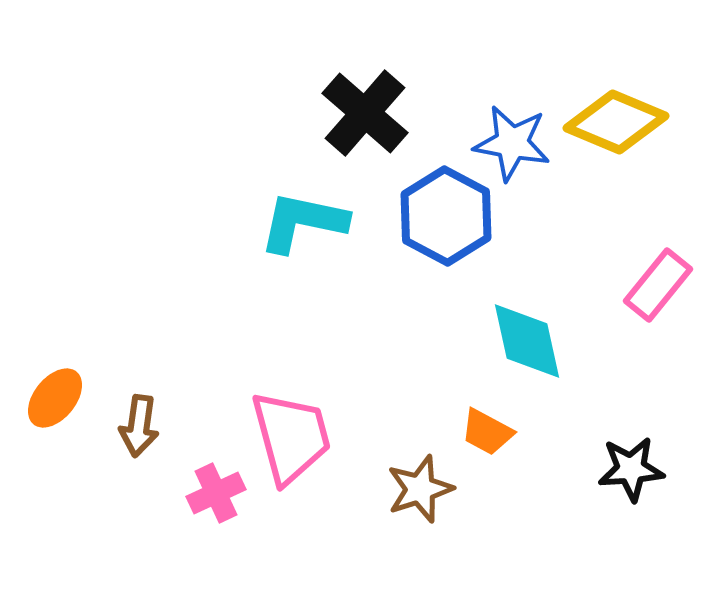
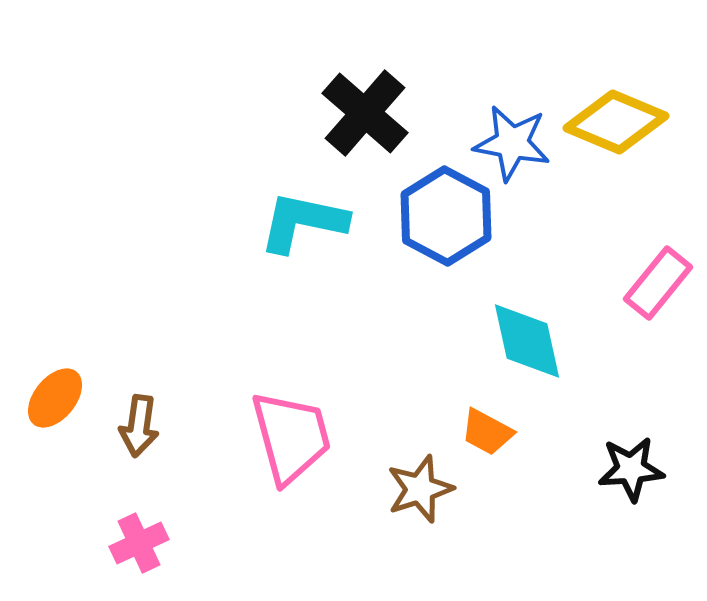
pink rectangle: moved 2 px up
pink cross: moved 77 px left, 50 px down
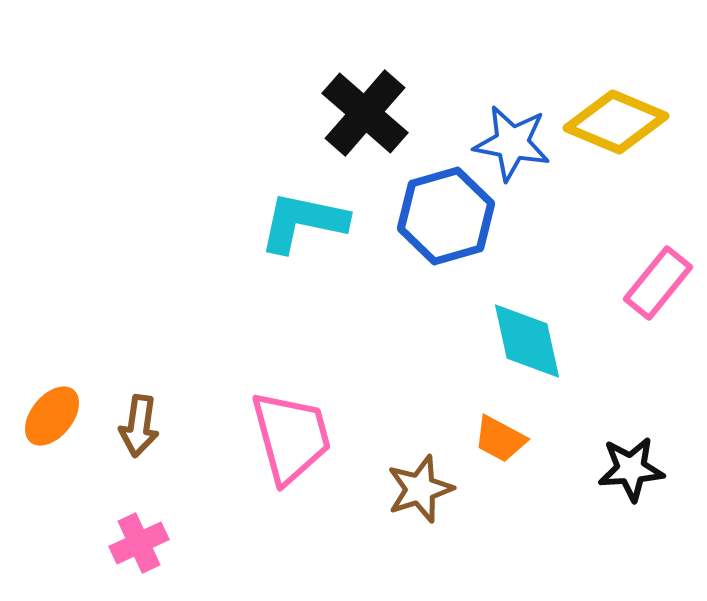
blue hexagon: rotated 16 degrees clockwise
orange ellipse: moved 3 px left, 18 px down
orange trapezoid: moved 13 px right, 7 px down
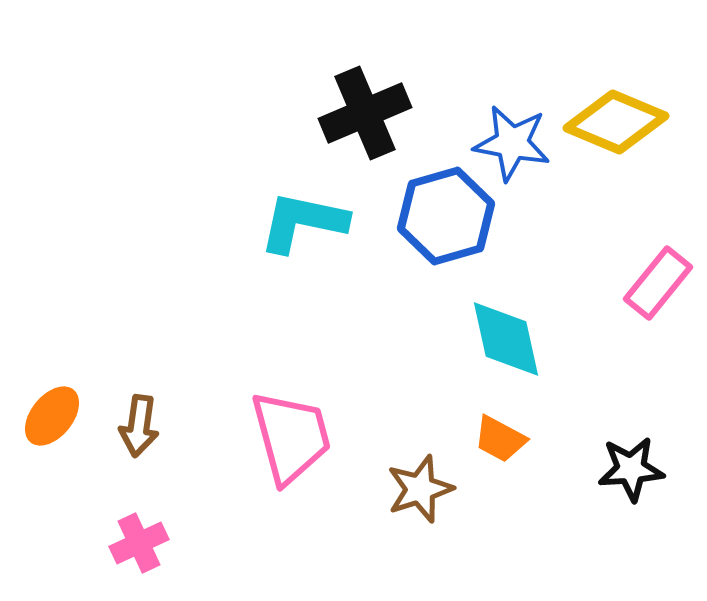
black cross: rotated 26 degrees clockwise
cyan diamond: moved 21 px left, 2 px up
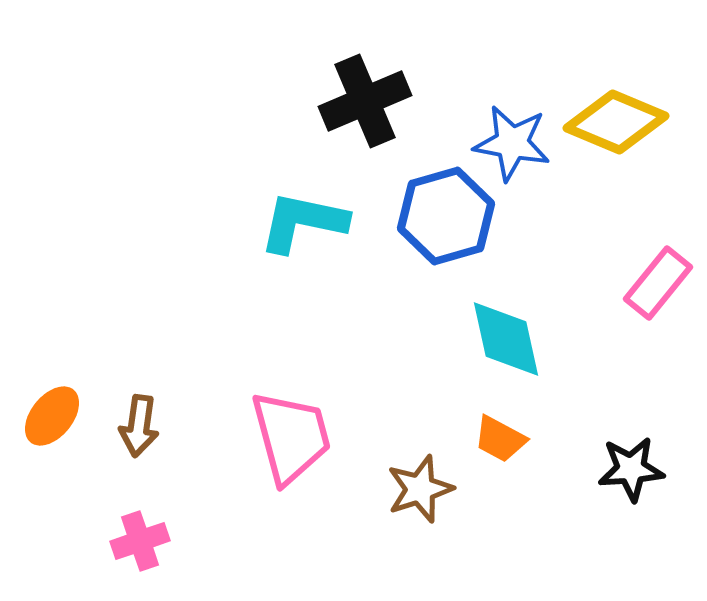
black cross: moved 12 px up
pink cross: moved 1 px right, 2 px up; rotated 6 degrees clockwise
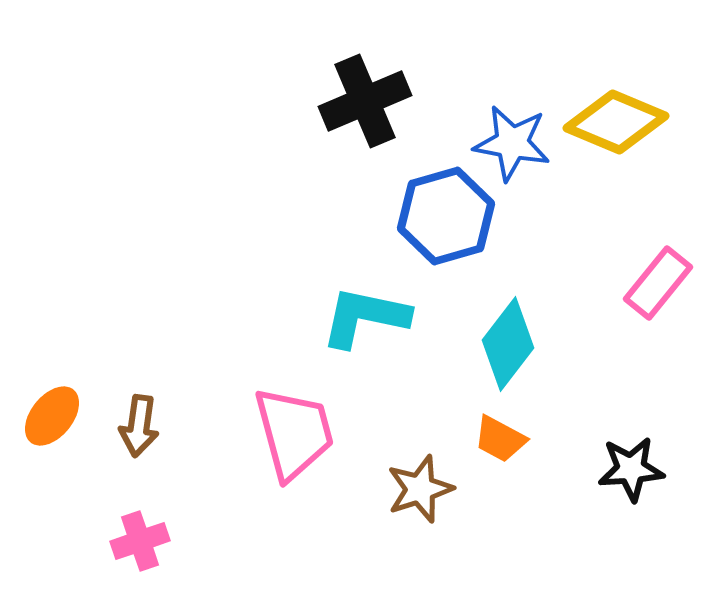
cyan L-shape: moved 62 px right, 95 px down
cyan diamond: moved 2 px right, 5 px down; rotated 50 degrees clockwise
pink trapezoid: moved 3 px right, 4 px up
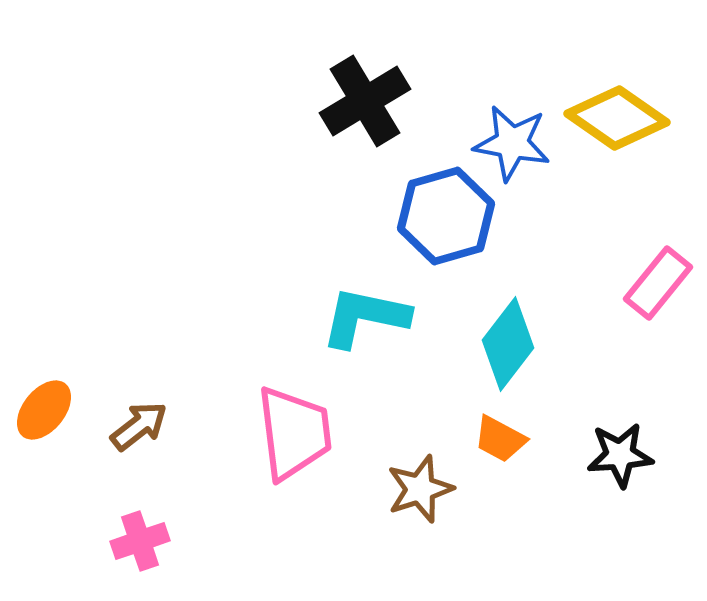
black cross: rotated 8 degrees counterclockwise
yellow diamond: moved 1 px right, 4 px up; rotated 12 degrees clockwise
orange ellipse: moved 8 px left, 6 px up
brown arrow: rotated 136 degrees counterclockwise
pink trapezoid: rotated 8 degrees clockwise
black star: moved 11 px left, 14 px up
